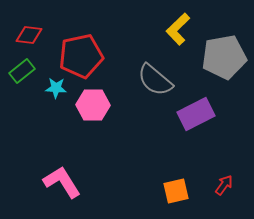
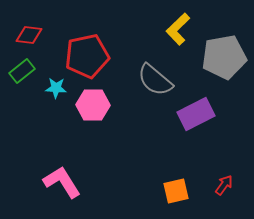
red pentagon: moved 6 px right
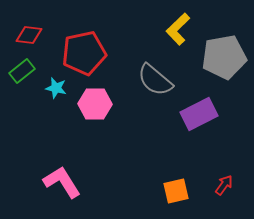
red pentagon: moved 3 px left, 3 px up
cyan star: rotated 10 degrees clockwise
pink hexagon: moved 2 px right, 1 px up
purple rectangle: moved 3 px right
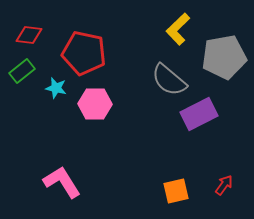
red pentagon: rotated 24 degrees clockwise
gray semicircle: moved 14 px right
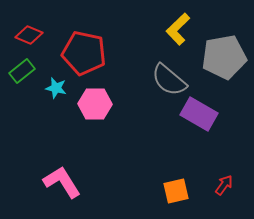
red diamond: rotated 16 degrees clockwise
purple rectangle: rotated 57 degrees clockwise
